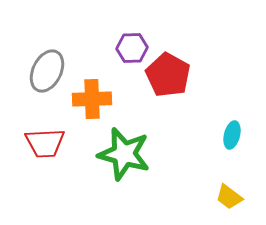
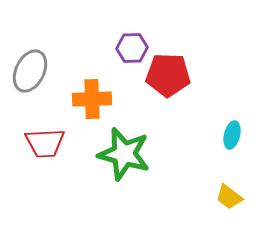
gray ellipse: moved 17 px left
red pentagon: rotated 27 degrees counterclockwise
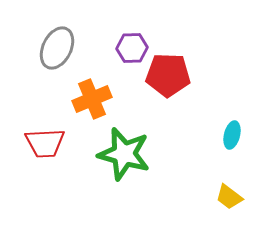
gray ellipse: moved 27 px right, 23 px up
orange cross: rotated 21 degrees counterclockwise
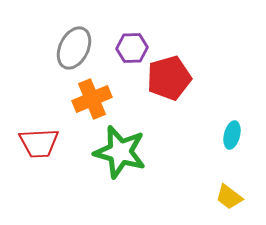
gray ellipse: moved 17 px right
red pentagon: moved 1 px right, 3 px down; rotated 18 degrees counterclockwise
red trapezoid: moved 6 px left
green star: moved 4 px left, 2 px up
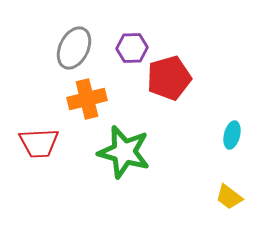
orange cross: moved 5 px left; rotated 9 degrees clockwise
green star: moved 4 px right
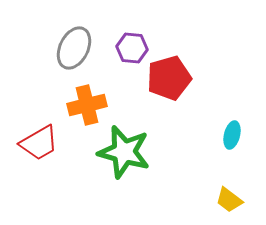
purple hexagon: rotated 8 degrees clockwise
orange cross: moved 6 px down
red trapezoid: rotated 27 degrees counterclockwise
yellow trapezoid: moved 3 px down
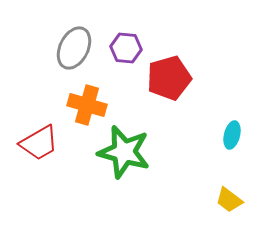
purple hexagon: moved 6 px left
orange cross: rotated 30 degrees clockwise
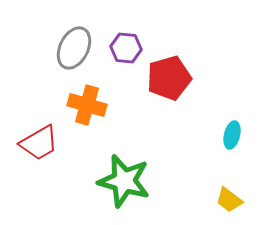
green star: moved 29 px down
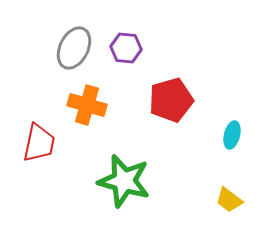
red pentagon: moved 2 px right, 22 px down
red trapezoid: rotated 48 degrees counterclockwise
